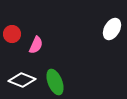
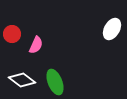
white diamond: rotated 16 degrees clockwise
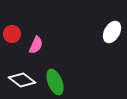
white ellipse: moved 3 px down
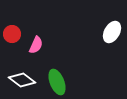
green ellipse: moved 2 px right
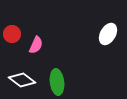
white ellipse: moved 4 px left, 2 px down
green ellipse: rotated 15 degrees clockwise
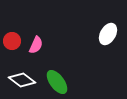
red circle: moved 7 px down
green ellipse: rotated 30 degrees counterclockwise
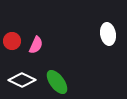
white ellipse: rotated 40 degrees counterclockwise
white diamond: rotated 12 degrees counterclockwise
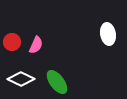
red circle: moved 1 px down
white diamond: moved 1 px left, 1 px up
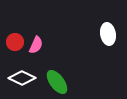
red circle: moved 3 px right
white diamond: moved 1 px right, 1 px up
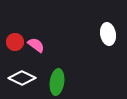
pink semicircle: rotated 78 degrees counterclockwise
green ellipse: rotated 45 degrees clockwise
